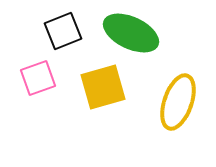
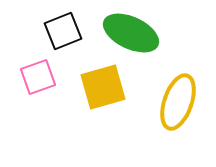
pink square: moved 1 px up
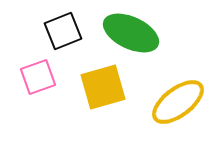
yellow ellipse: rotated 34 degrees clockwise
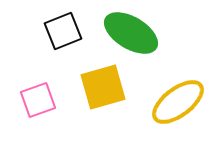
green ellipse: rotated 6 degrees clockwise
pink square: moved 23 px down
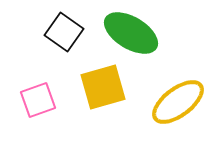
black square: moved 1 px right, 1 px down; rotated 33 degrees counterclockwise
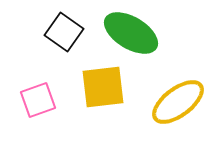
yellow square: rotated 9 degrees clockwise
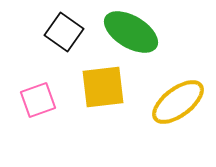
green ellipse: moved 1 px up
